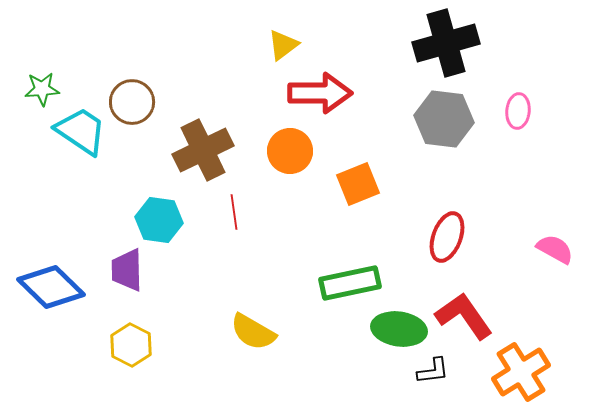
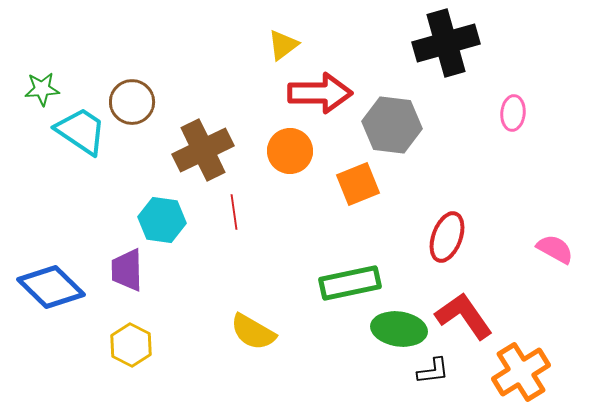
pink ellipse: moved 5 px left, 2 px down
gray hexagon: moved 52 px left, 6 px down
cyan hexagon: moved 3 px right
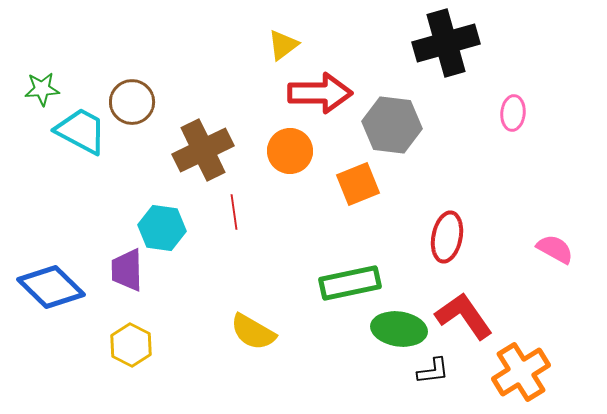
cyan trapezoid: rotated 6 degrees counterclockwise
cyan hexagon: moved 8 px down
red ellipse: rotated 9 degrees counterclockwise
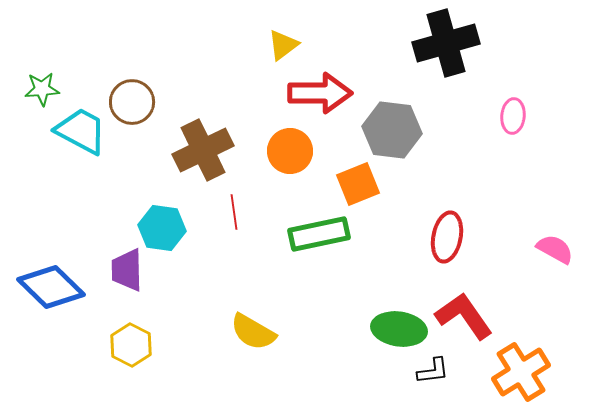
pink ellipse: moved 3 px down
gray hexagon: moved 5 px down
green rectangle: moved 31 px left, 49 px up
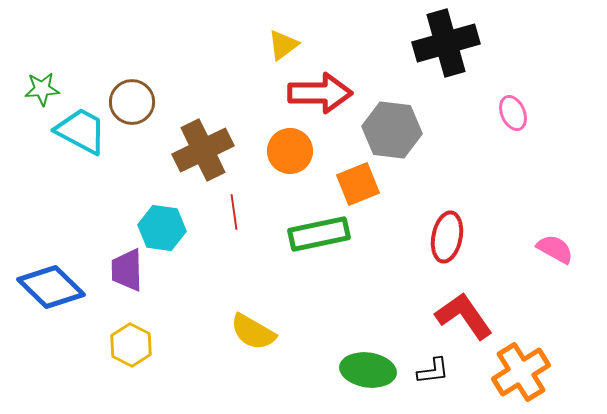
pink ellipse: moved 3 px up; rotated 28 degrees counterclockwise
green ellipse: moved 31 px left, 41 px down
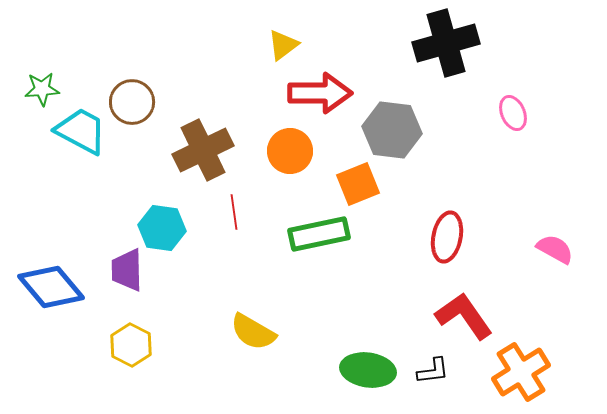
blue diamond: rotated 6 degrees clockwise
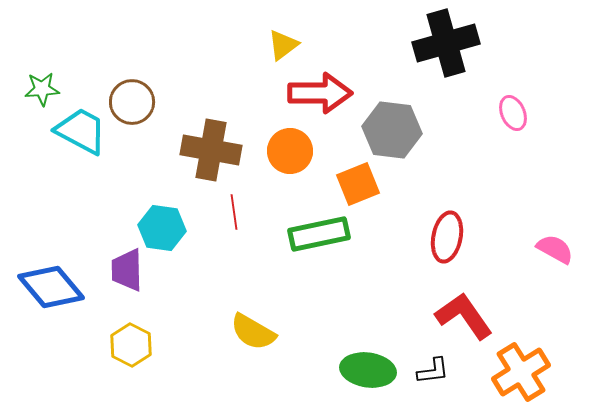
brown cross: moved 8 px right; rotated 36 degrees clockwise
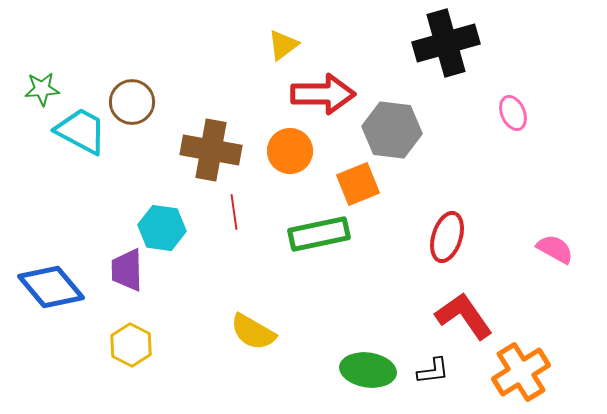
red arrow: moved 3 px right, 1 px down
red ellipse: rotated 6 degrees clockwise
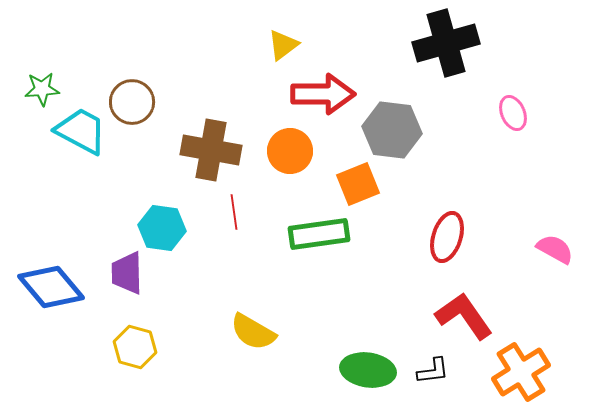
green rectangle: rotated 4 degrees clockwise
purple trapezoid: moved 3 px down
yellow hexagon: moved 4 px right, 2 px down; rotated 12 degrees counterclockwise
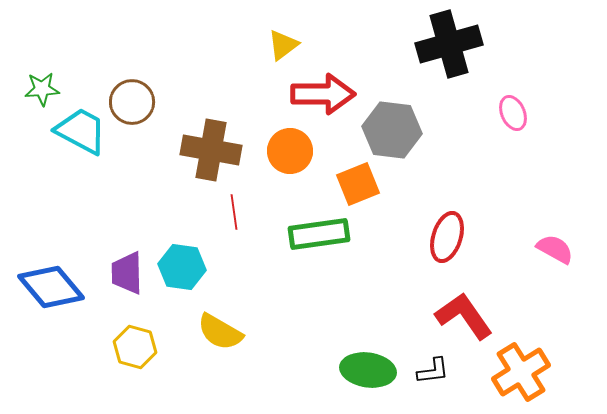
black cross: moved 3 px right, 1 px down
cyan hexagon: moved 20 px right, 39 px down
yellow semicircle: moved 33 px left
